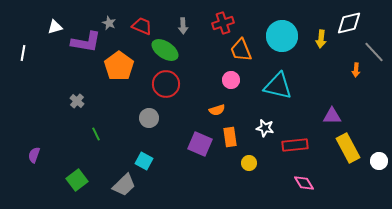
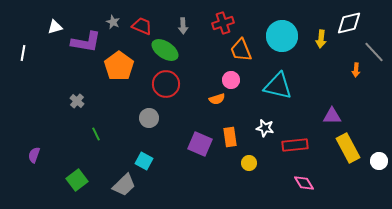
gray star: moved 4 px right, 1 px up
orange semicircle: moved 11 px up
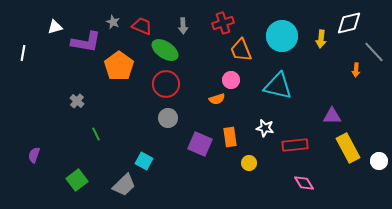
gray circle: moved 19 px right
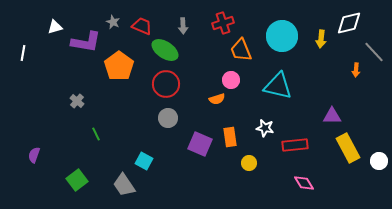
gray trapezoid: rotated 100 degrees clockwise
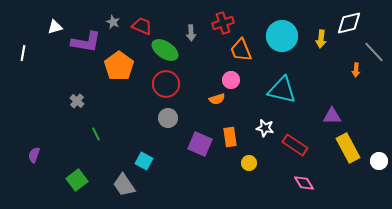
gray arrow: moved 8 px right, 7 px down
cyan triangle: moved 4 px right, 4 px down
red rectangle: rotated 40 degrees clockwise
